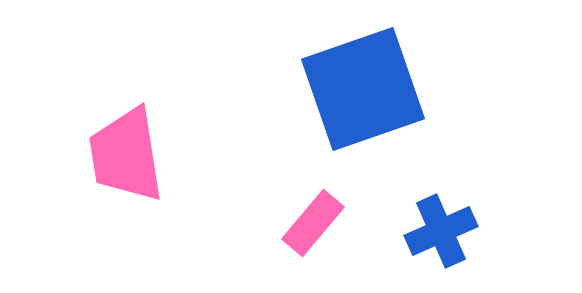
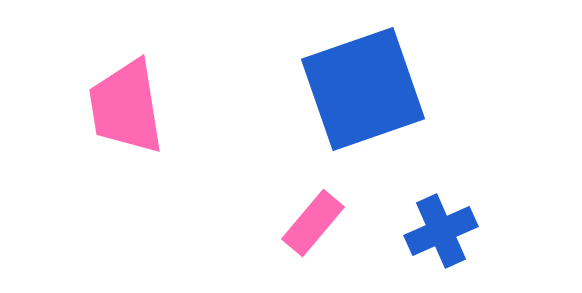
pink trapezoid: moved 48 px up
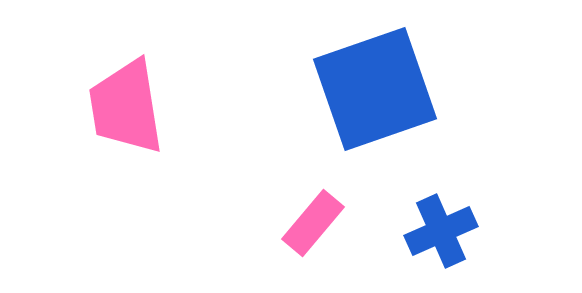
blue square: moved 12 px right
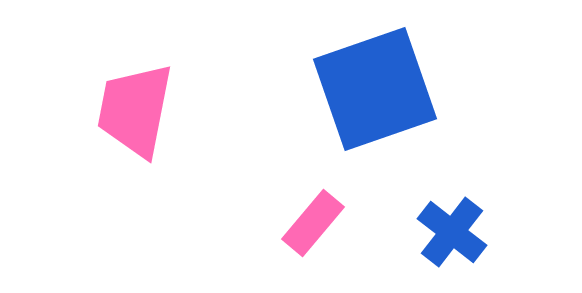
pink trapezoid: moved 9 px right, 3 px down; rotated 20 degrees clockwise
blue cross: moved 11 px right, 1 px down; rotated 28 degrees counterclockwise
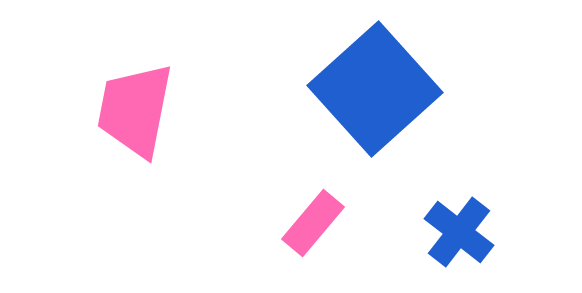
blue square: rotated 23 degrees counterclockwise
blue cross: moved 7 px right
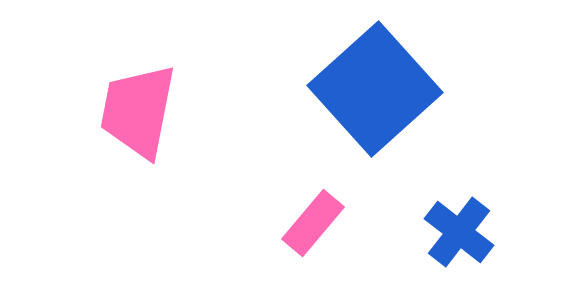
pink trapezoid: moved 3 px right, 1 px down
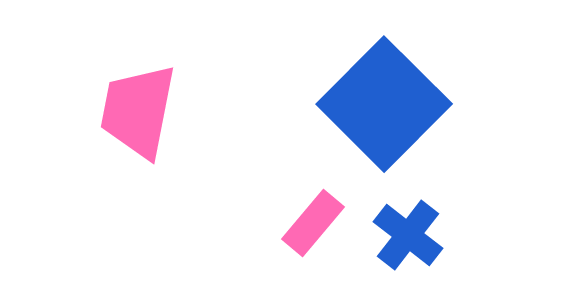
blue square: moved 9 px right, 15 px down; rotated 3 degrees counterclockwise
blue cross: moved 51 px left, 3 px down
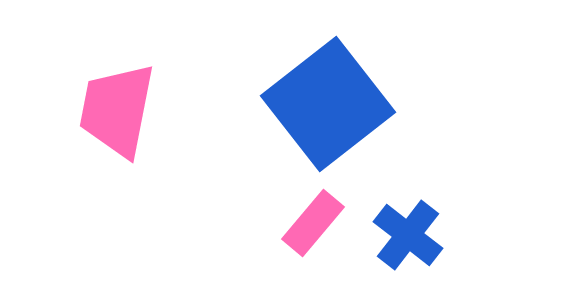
blue square: moved 56 px left; rotated 7 degrees clockwise
pink trapezoid: moved 21 px left, 1 px up
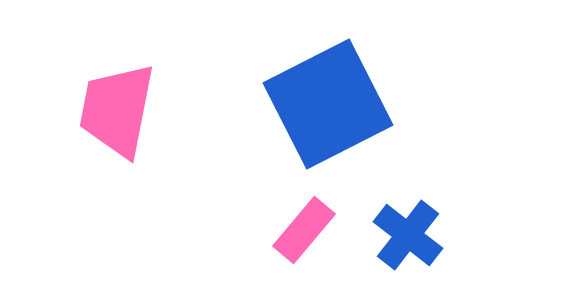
blue square: rotated 11 degrees clockwise
pink rectangle: moved 9 px left, 7 px down
